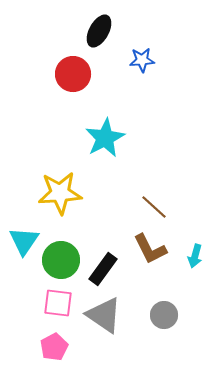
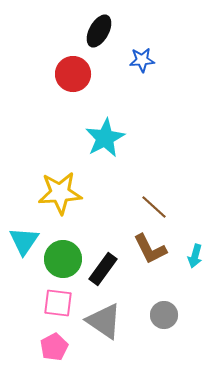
green circle: moved 2 px right, 1 px up
gray triangle: moved 6 px down
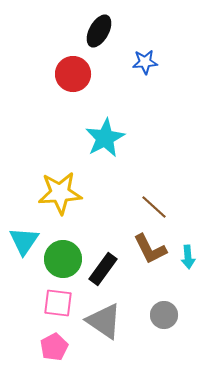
blue star: moved 3 px right, 2 px down
cyan arrow: moved 7 px left, 1 px down; rotated 20 degrees counterclockwise
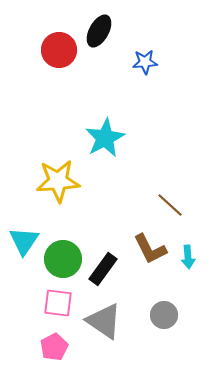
red circle: moved 14 px left, 24 px up
yellow star: moved 2 px left, 12 px up
brown line: moved 16 px right, 2 px up
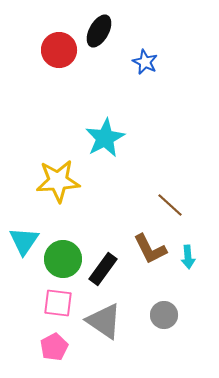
blue star: rotated 30 degrees clockwise
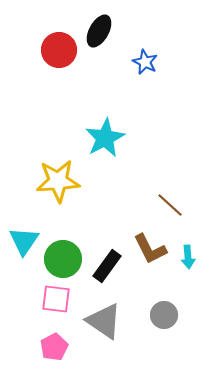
black rectangle: moved 4 px right, 3 px up
pink square: moved 2 px left, 4 px up
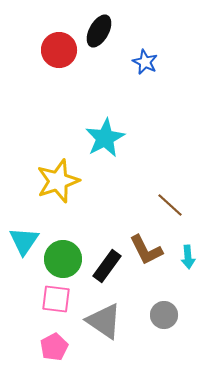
yellow star: rotated 15 degrees counterclockwise
brown L-shape: moved 4 px left, 1 px down
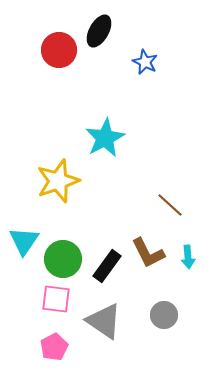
brown L-shape: moved 2 px right, 3 px down
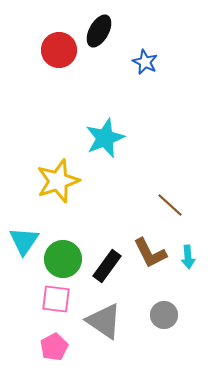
cyan star: rotated 6 degrees clockwise
brown L-shape: moved 2 px right
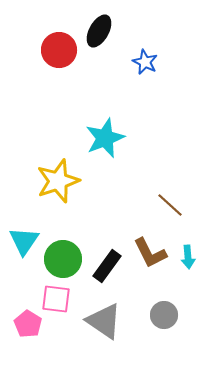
pink pentagon: moved 26 px left, 23 px up; rotated 12 degrees counterclockwise
